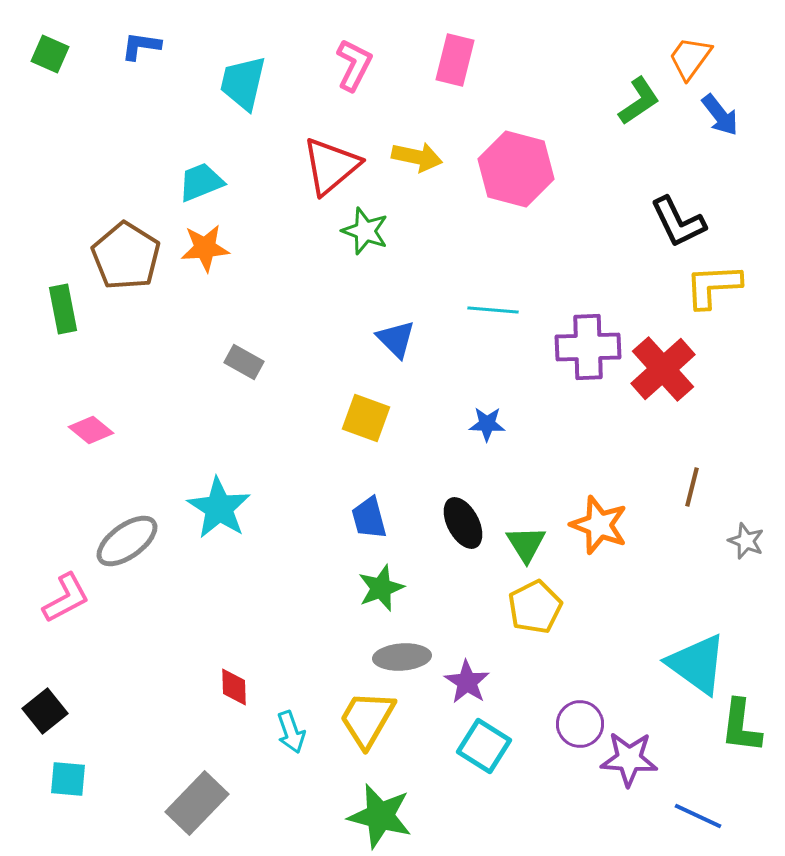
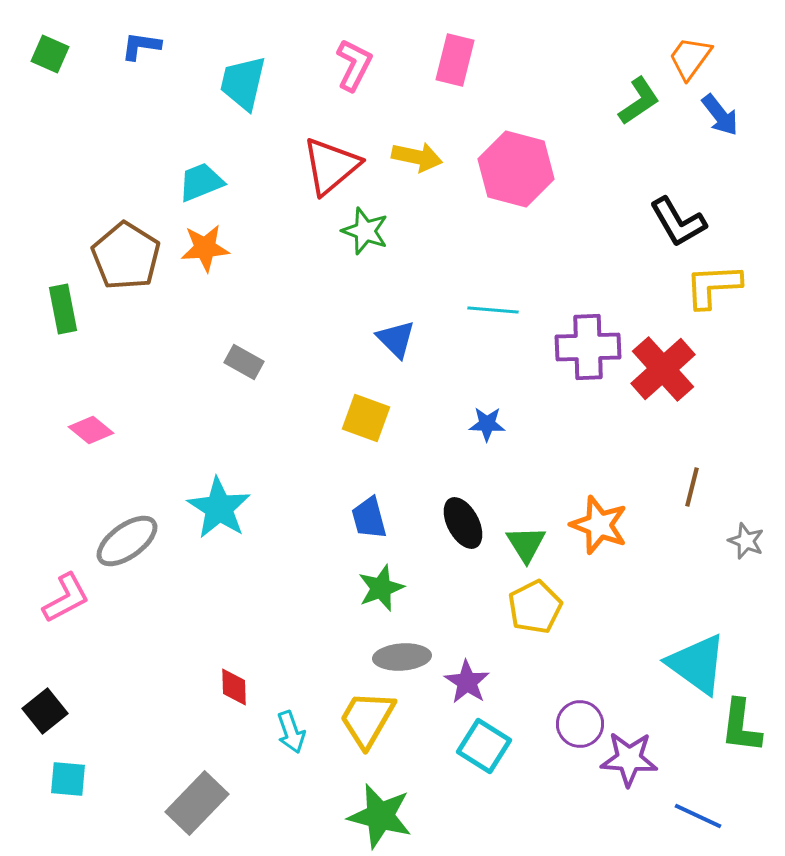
black L-shape at (678, 222): rotated 4 degrees counterclockwise
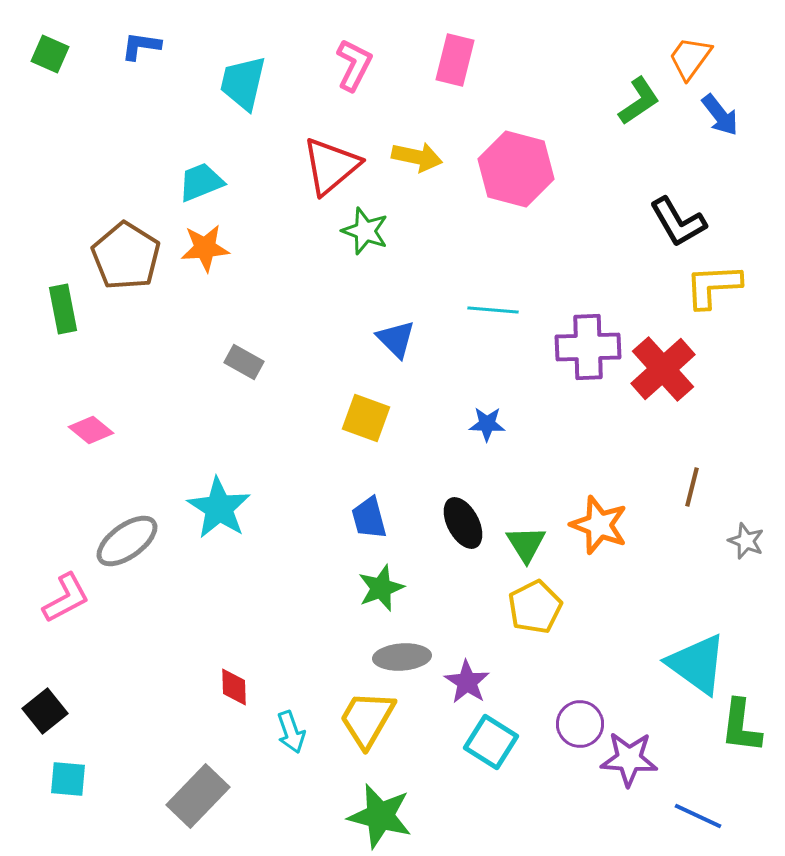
cyan square at (484, 746): moved 7 px right, 4 px up
gray rectangle at (197, 803): moved 1 px right, 7 px up
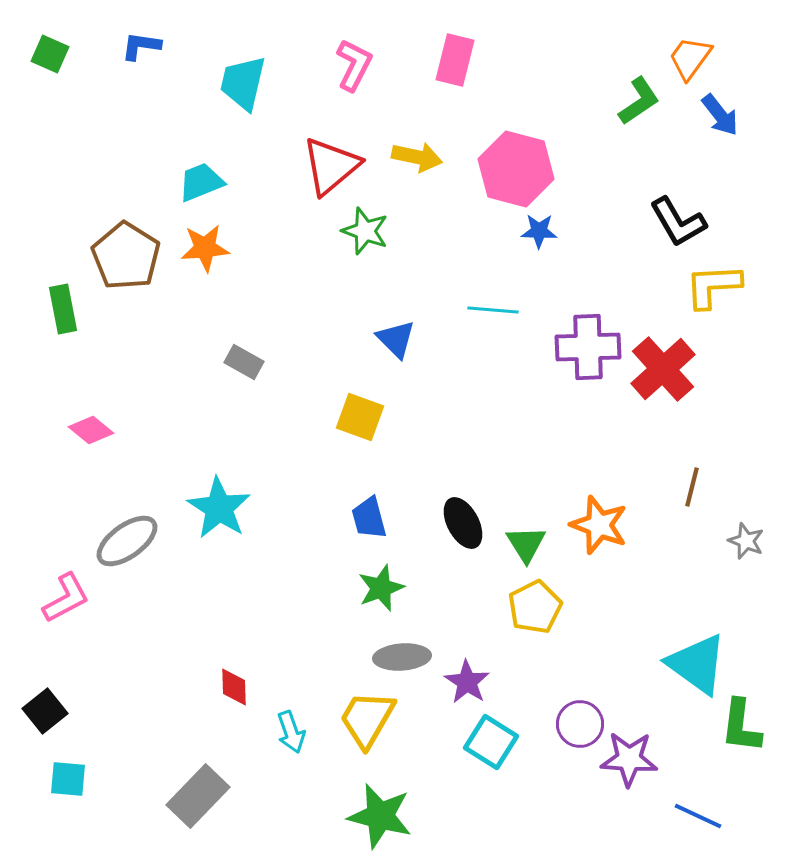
yellow square at (366, 418): moved 6 px left, 1 px up
blue star at (487, 424): moved 52 px right, 193 px up
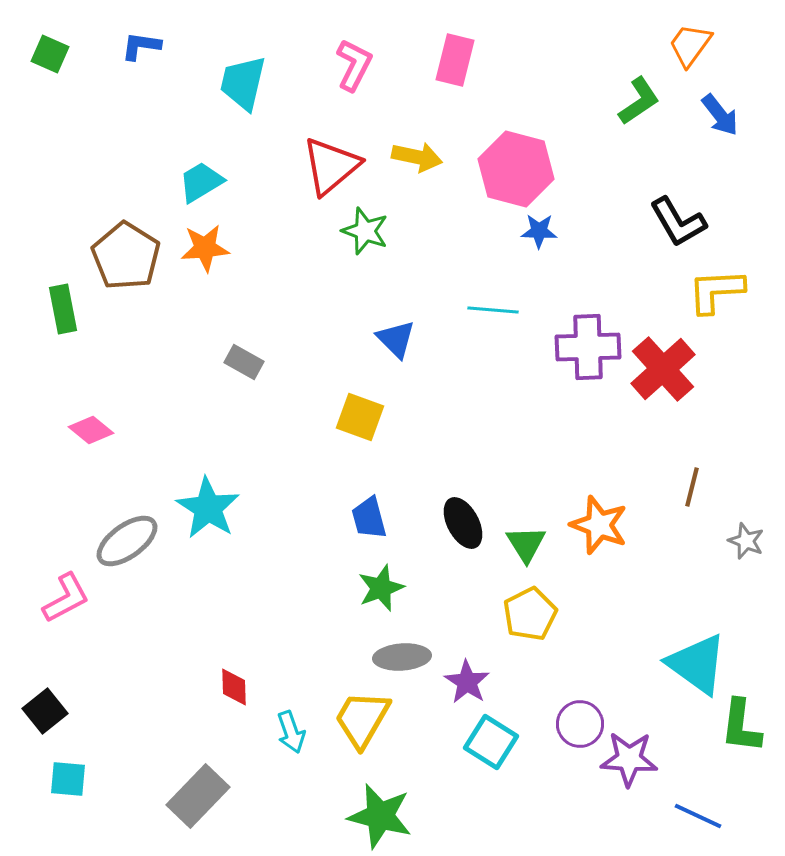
orange trapezoid at (690, 58): moved 13 px up
cyan trapezoid at (201, 182): rotated 9 degrees counterclockwise
yellow L-shape at (713, 286): moved 3 px right, 5 px down
cyan star at (219, 508): moved 11 px left
yellow pentagon at (535, 607): moved 5 px left, 7 px down
yellow trapezoid at (367, 719): moved 5 px left
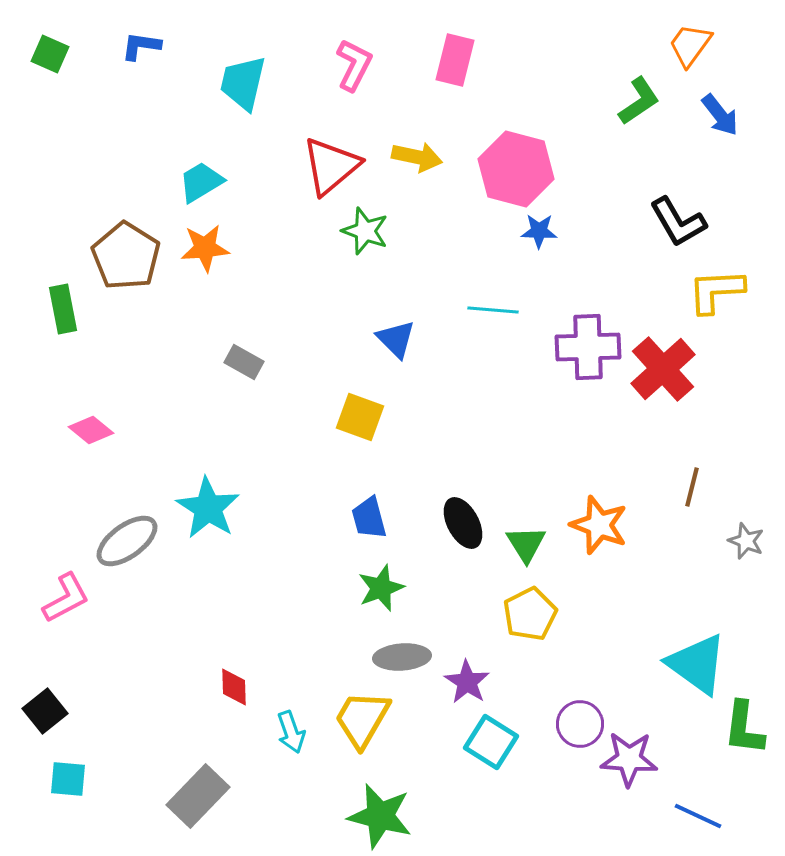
green L-shape at (741, 726): moved 3 px right, 2 px down
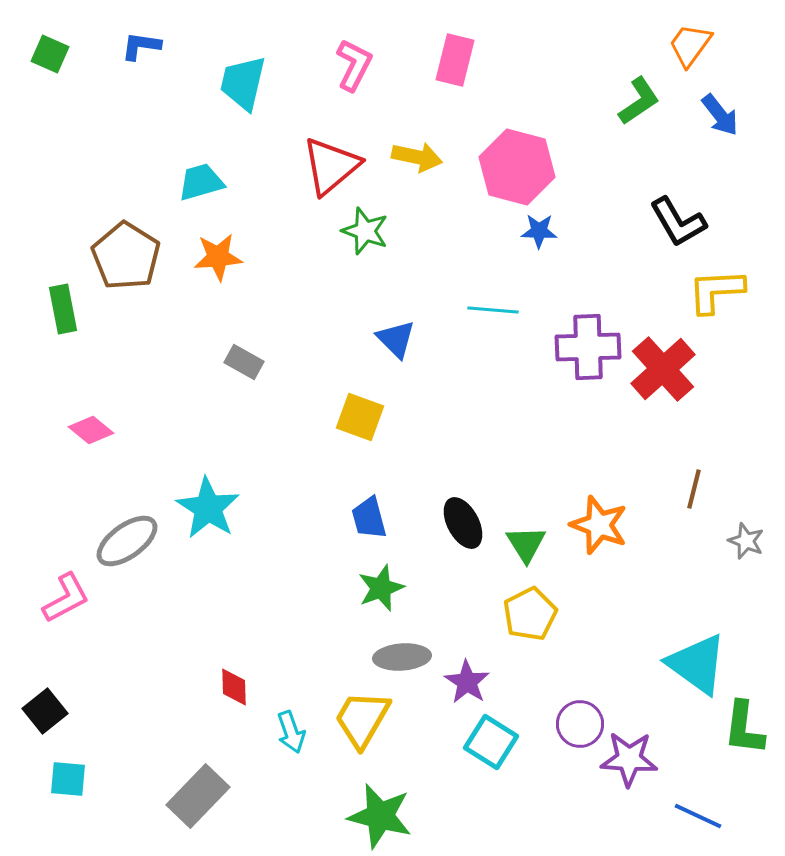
pink hexagon at (516, 169): moved 1 px right, 2 px up
cyan trapezoid at (201, 182): rotated 15 degrees clockwise
orange star at (205, 248): moved 13 px right, 9 px down
brown line at (692, 487): moved 2 px right, 2 px down
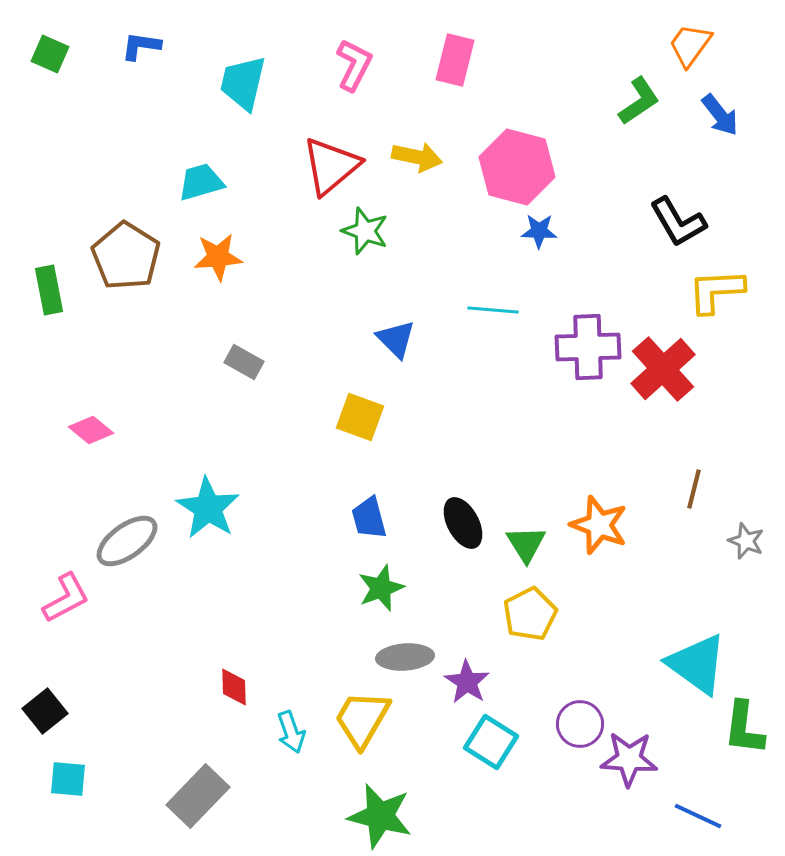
green rectangle at (63, 309): moved 14 px left, 19 px up
gray ellipse at (402, 657): moved 3 px right
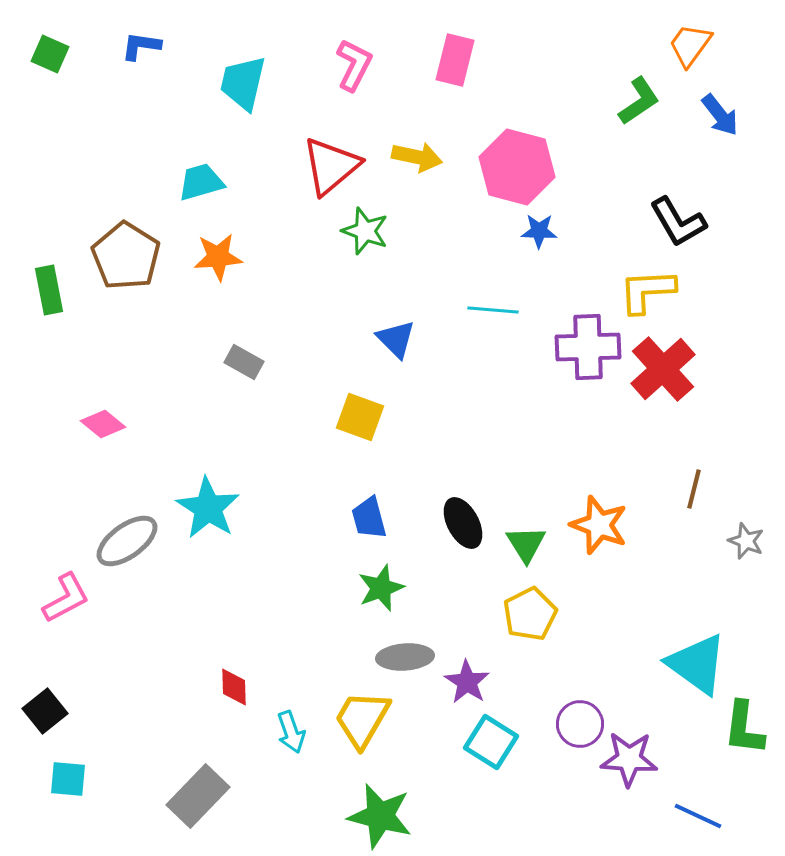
yellow L-shape at (716, 291): moved 69 px left
pink diamond at (91, 430): moved 12 px right, 6 px up
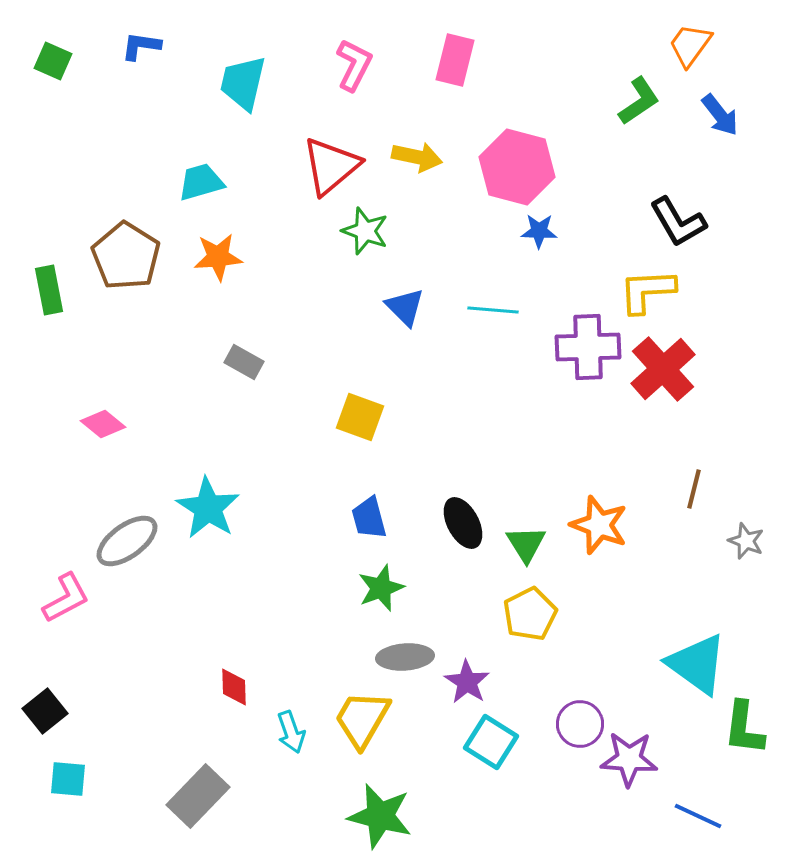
green square at (50, 54): moved 3 px right, 7 px down
blue triangle at (396, 339): moved 9 px right, 32 px up
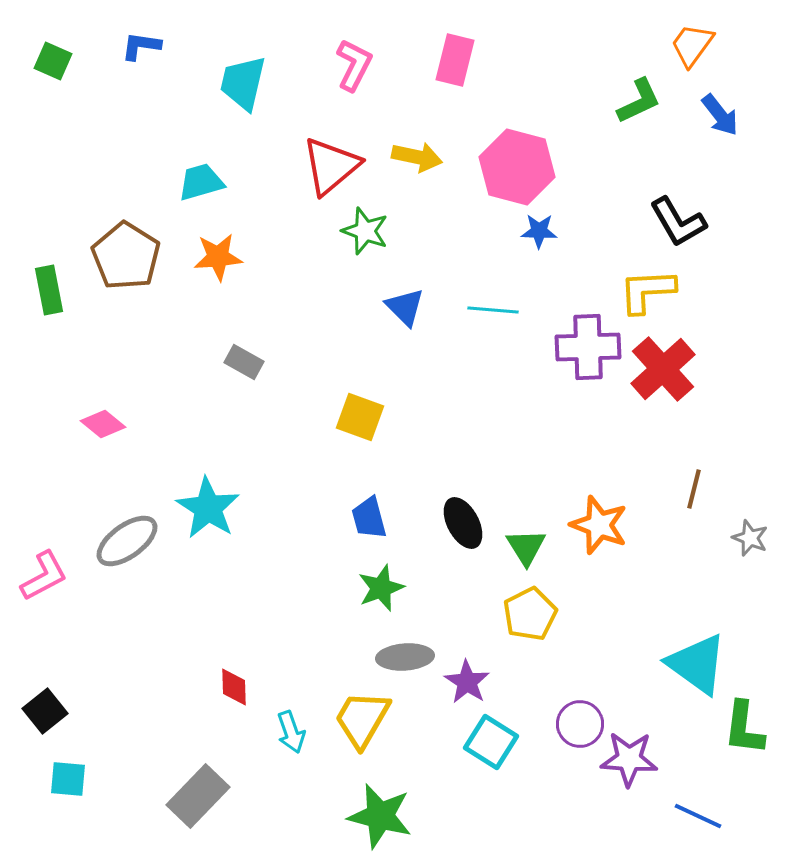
orange trapezoid at (690, 45): moved 2 px right
green L-shape at (639, 101): rotated 9 degrees clockwise
gray star at (746, 541): moved 4 px right, 3 px up
green triangle at (526, 544): moved 3 px down
pink L-shape at (66, 598): moved 22 px left, 22 px up
